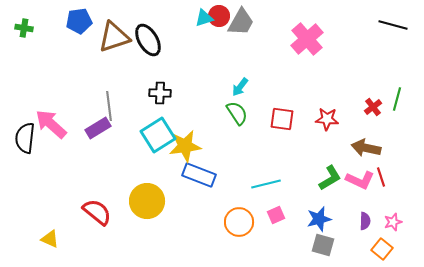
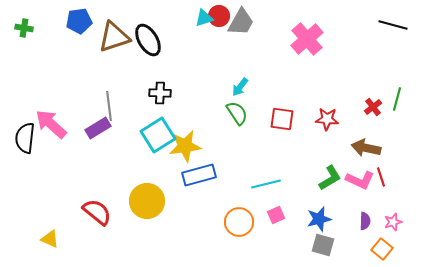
blue rectangle: rotated 36 degrees counterclockwise
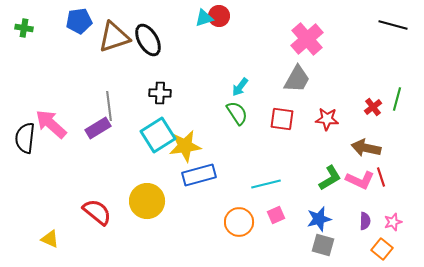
gray trapezoid: moved 56 px right, 57 px down
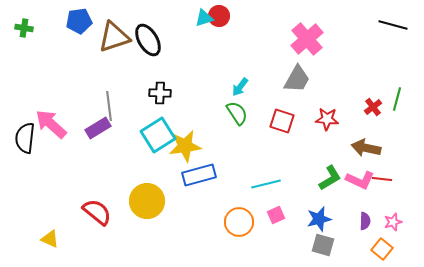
red square: moved 2 px down; rotated 10 degrees clockwise
red line: moved 1 px right, 2 px down; rotated 66 degrees counterclockwise
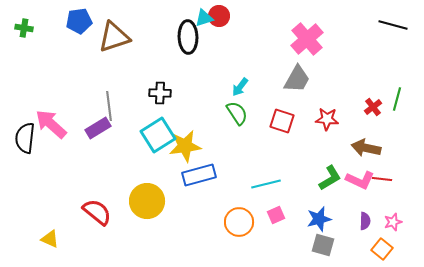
black ellipse: moved 40 px right, 3 px up; rotated 28 degrees clockwise
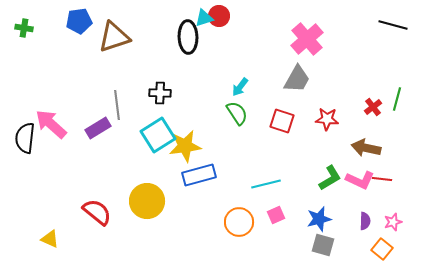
gray line: moved 8 px right, 1 px up
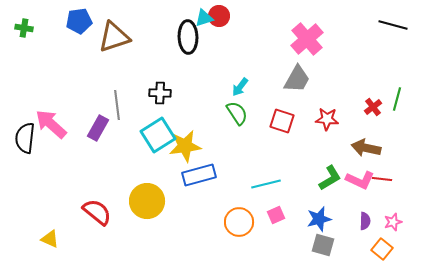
purple rectangle: rotated 30 degrees counterclockwise
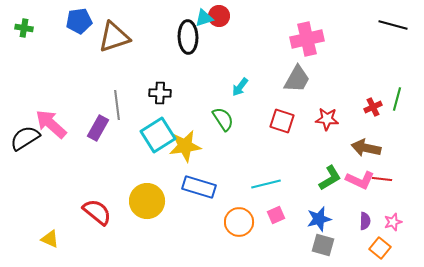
pink cross: rotated 28 degrees clockwise
red cross: rotated 12 degrees clockwise
green semicircle: moved 14 px left, 6 px down
black semicircle: rotated 52 degrees clockwise
blue rectangle: moved 12 px down; rotated 32 degrees clockwise
orange square: moved 2 px left, 1 px up
